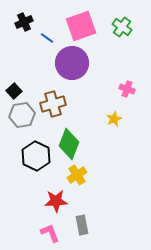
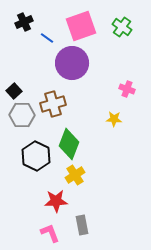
gray hexagon: rotated 10 degrees clockwise
yellow star: rotated 28 degrees clockwise
yellow cross: moved 2 px left
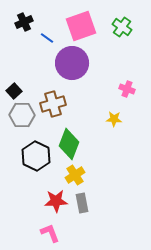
gray rectangle: moved 22 px up
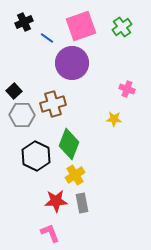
green cross: rotated 18 degrees clockwise
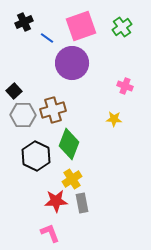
pink cross: moved 2 px left, 3 px up
brown cross: moved 6 px down
gray hexagon: moved 1 px right
yellow cross: moved 3 px left, 4 px down
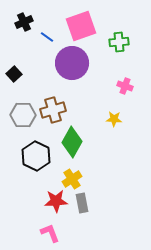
green cross: moved 3 px left, 15 px down; rotated 30 degrees clockwise
blue line: moved 1 px up
black square: moved 17 px up
green diamond: moved 3 px right, 2 px up; rotated 8 degrees clockwise
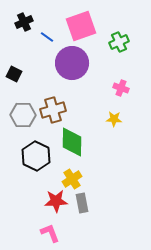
green cross: rotated 18 degrees counterclockwise
black square: rotated 21 degrees counterclockwise
pink cross: moved 4 px left, 2 px down
green diamond: rotated 28 degrees counterclockwise
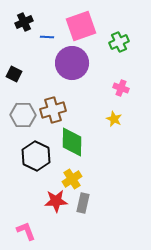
blue line: rotated 32 degrees counterclockwise
yellow star: rotated 21 degrees clockwise
gray rectangle: moved 1 px right; rotated 24 degrees clockwise
pink L-shape: moved 24 px left, 2 px up
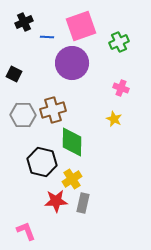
black hexagon: moved 6 px right, 6 px down; rotated 12 degrees counterclockwise
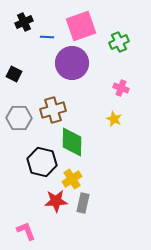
gray hexagon: moved 4 px left, 3 px down
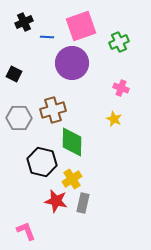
red star: rotated 15 degrees clockwise
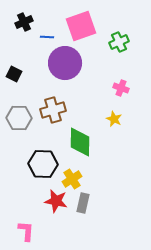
purple circle: moved 7 px left
green diamond: moved 8 px right
black hexagon: moved 1 px right, 2 px down; rotated 12 degrees counterclockwise
pink L-shape: rotated 25 degrees clockwise
